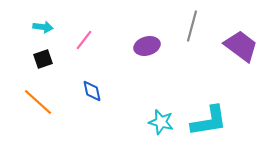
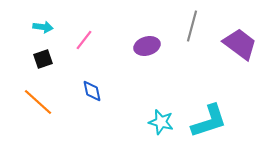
purple trapezoid: moved 1 px left, 2 px up
cyan L-shape: rotated 9 degrees counterclockwise
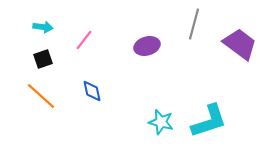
gray line: moved 2 px right, 2 px up
orange line: moved 3 px right, 6 px up
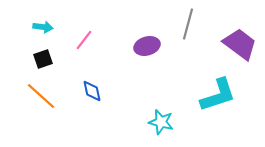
gray line: moved 6 px left
cyan L-shape: moved 9 px right, 26 px up
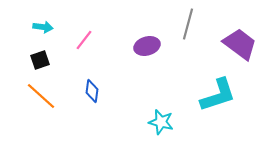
black square: moved 3 px left, 1 px down
blue diamond: rotated 20 degrees clockwise
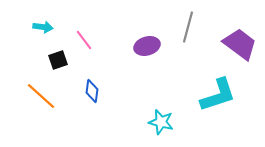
gray line: moved 3 px down
pink line: rotated 75 degrees counterclockwise
black square: moved 18 px right
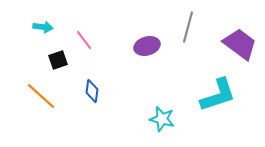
cyan star: moved 1 px right, 3 px up
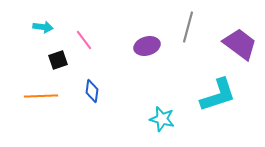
orange line: rotated 44 degrees counterclockwise
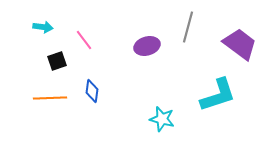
black square: moved 1 px left, 1 px down
orange line: moved 9 px right, 2 px down
